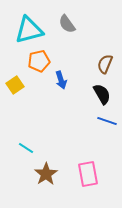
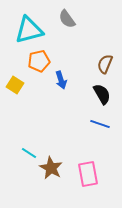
gray semicircle: moved 5 px up
yellow square: rotated 24 degrees counterclockwise
blue line: moved 7 px left, 3 px down
cyan line: moved 3 px right, 5 px down
brown star: moved 5 px right, 6 px up; rotated 10 degrees counterclockwise
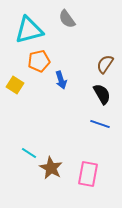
brown semicircle: rotated 12 degrees clockwise
pink rectangle: rotated 20 degrees clockwise
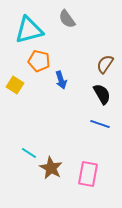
orange pentagon: rotated 25 degrees clockwise
